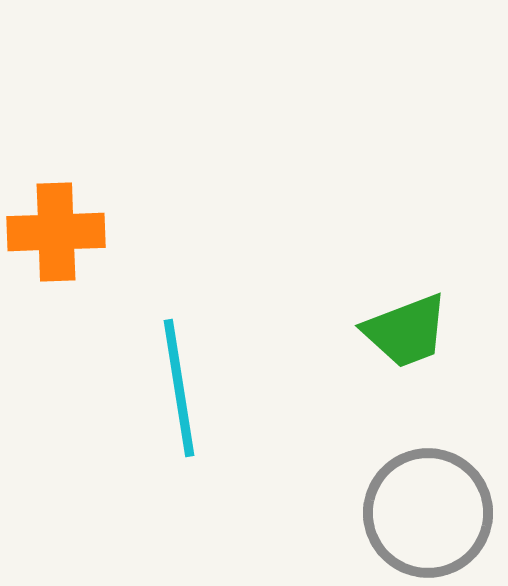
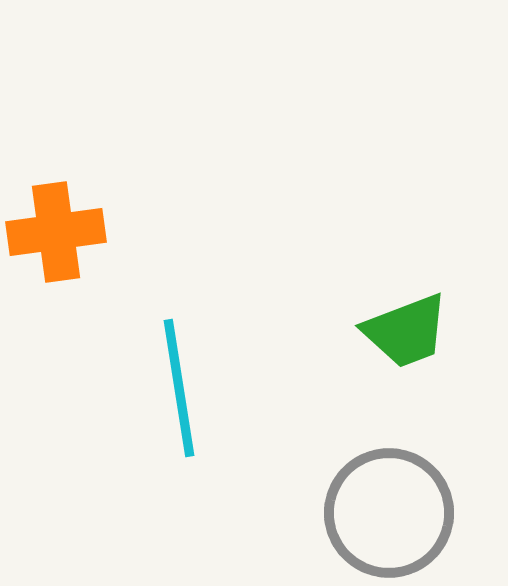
orange cross: rotated 6 degrees counterclockwise
gray circle: moved 39 px left
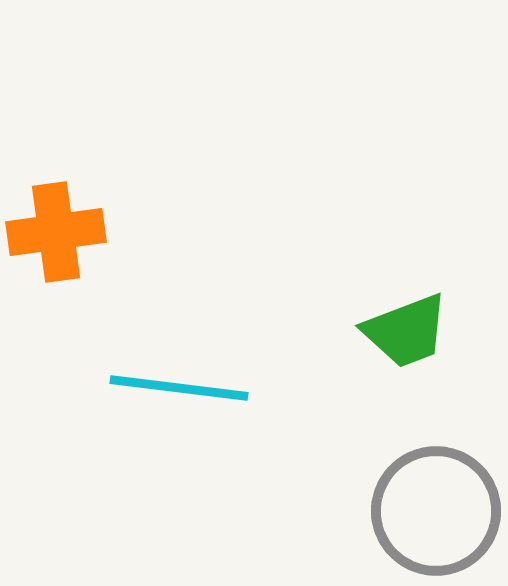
cyan line: rotated 74 degrees counterclockwise
gray circle: moved 47 px right, 2 px up
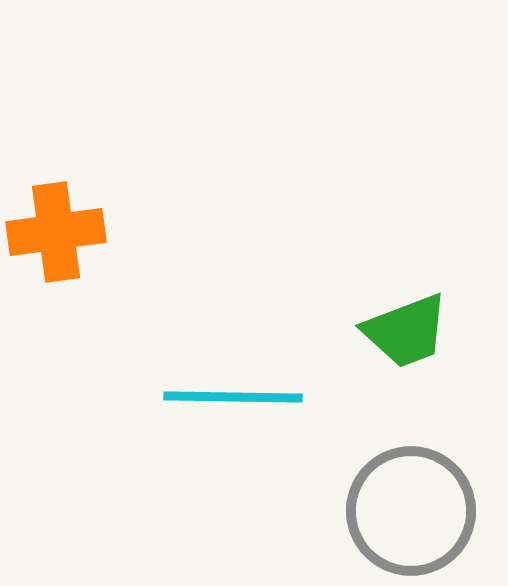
cyan line: moved 54 px right, 9 px down; rotated 6 degrees counterclockwise
gray circle: moved 25 px left
